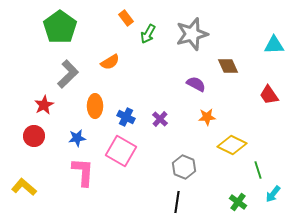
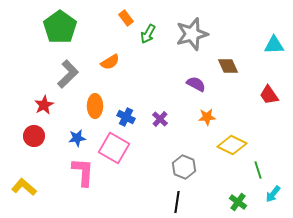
pink square: moved 7 px left, 3 px up
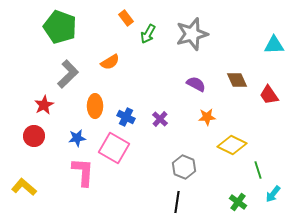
green pentagon: rotated 16 degrees counterclockwise
brown diamond: moved 9 px right, 14 px down
